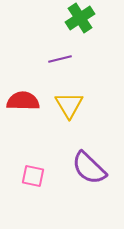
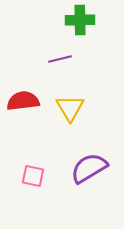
green cross: moved 2 px down; rotated 32 degrees clockwise
red semicircle: rotated 8 degrees counterclockwise
yellow triangle: moved 1 px right, 3 px down
purple semicircle: rotated 105 degrees clockwise
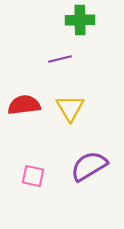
red semicircle: moved 1 px right, 4 px down
purple semicircle: moved 2 px up
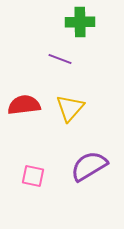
green cross: moved 2 px down
purple line: rotated 35 degrees clockwise
yellow triangle: rotated 12 degrees clockwise
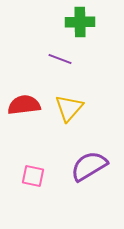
yellow triangle: moved 1 px left
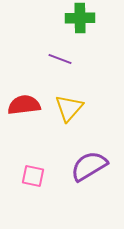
green cross: moved 4 px up
